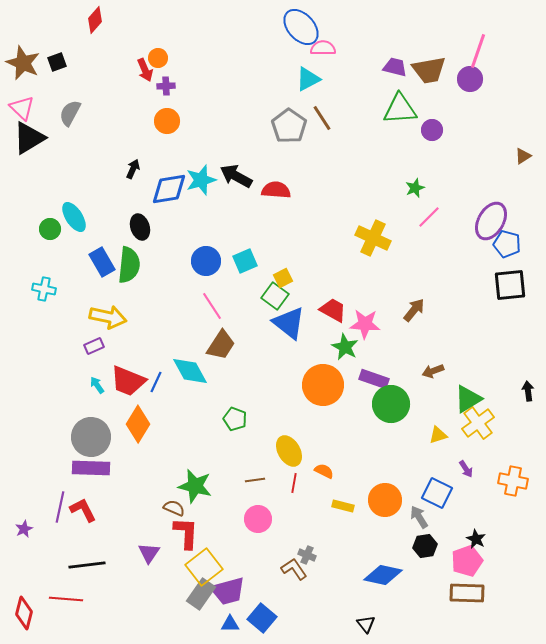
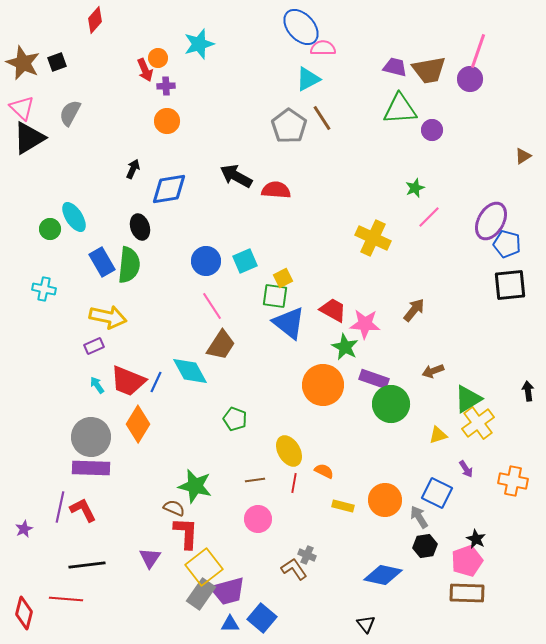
cyan star at (201, 180): moved 2 px left, 136 px up
green square at (275, 296): rotated 28 degrees counterclockwise
purple triangle at (149, 553): moved 1 px right, 5 px down
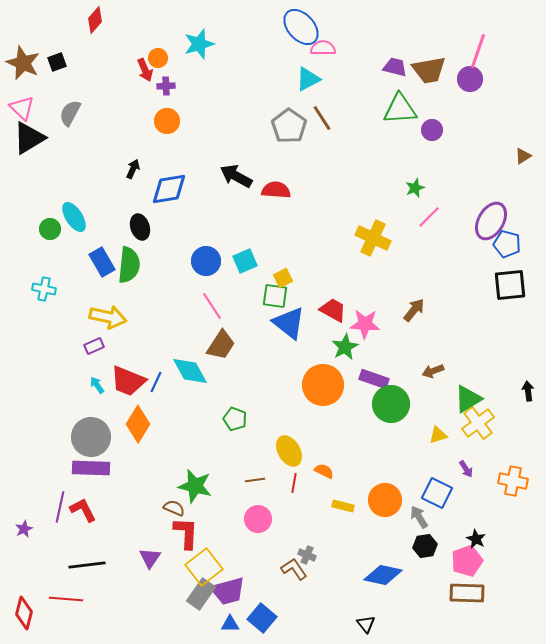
green star at (345, 347): rotated 16 degrees clockwise
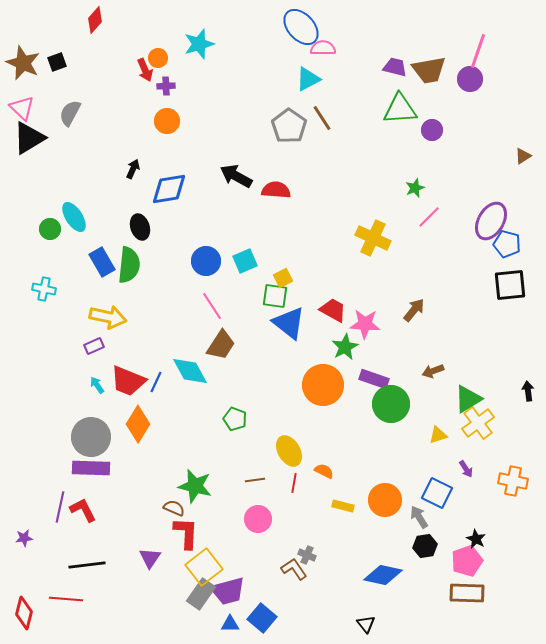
purple star at (24, 529): moved 9 px down; rotated 18 degrees clockwise
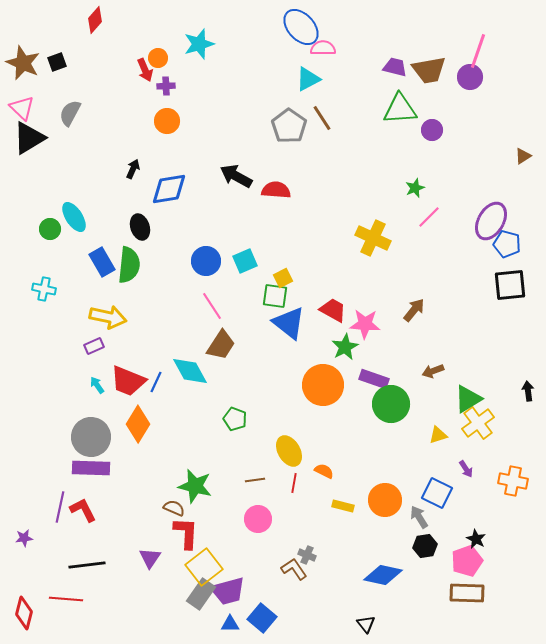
purple circle at (470, 79): moved 2 px up
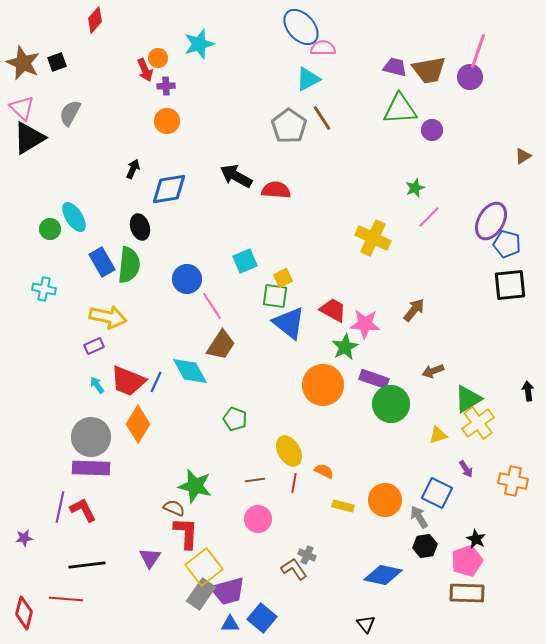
blue circle at (206, 261): moved 19 px left, 18 px down
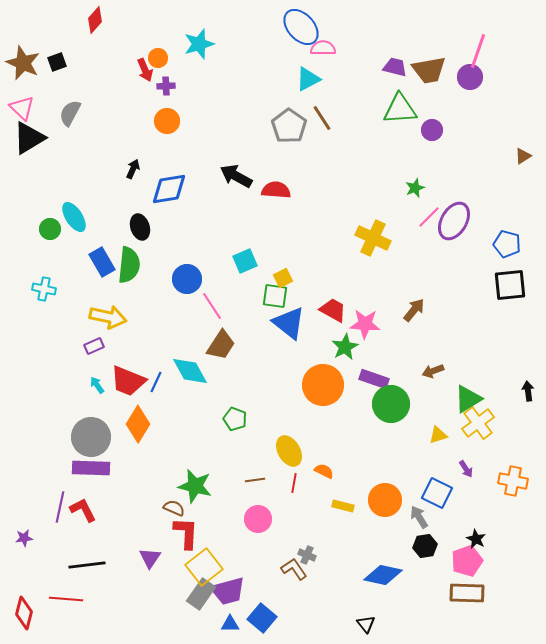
purple ellipse at (491, 221): moved 37 px left
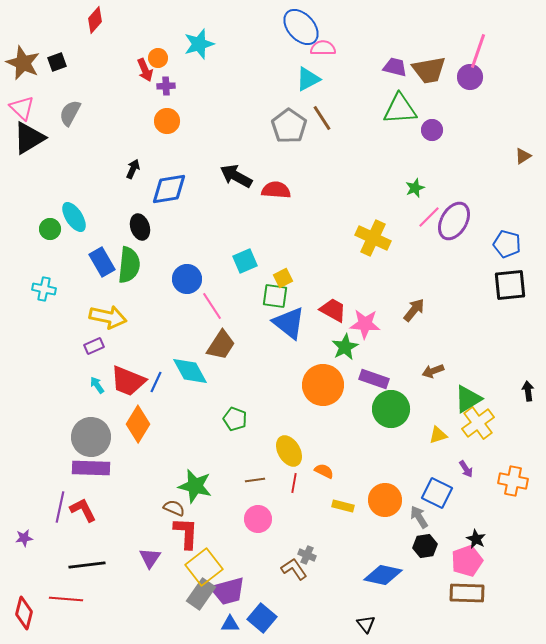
green circle at (391, 404): moved 5 px down
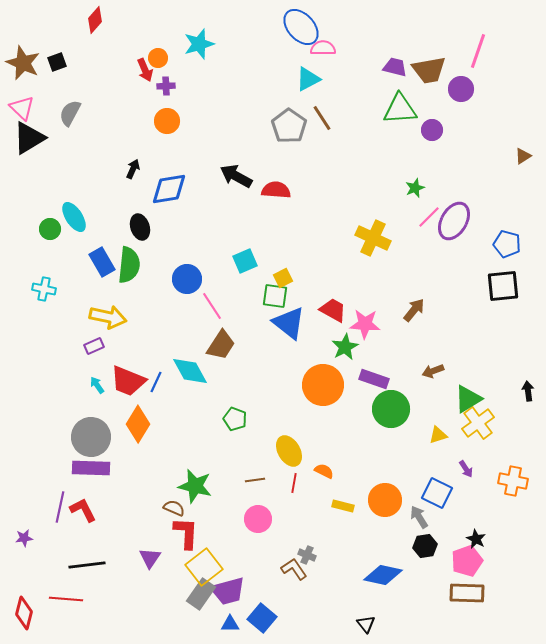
purple circle at (470, 77): moved 9 px left, 12 px down
black square at (510, 285): moved 7 px left, 1 px down
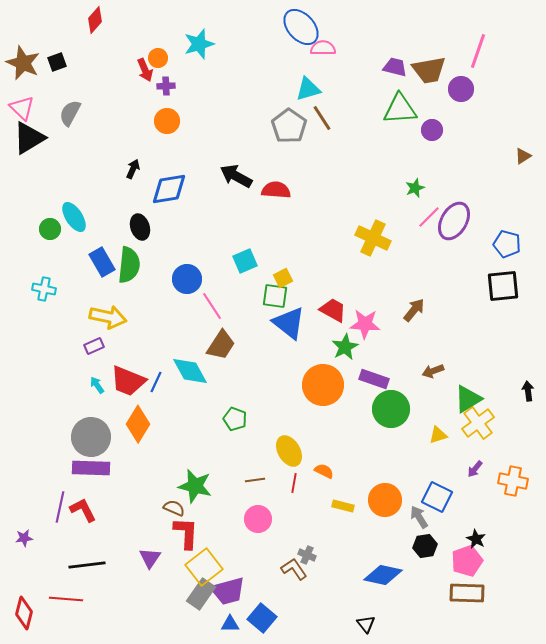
cyan triangle at (308, 79): moved 10 px down; rotated 12 degrees clockwise
purple arrow at (466, 469): moved 9 px right; rotated 72 degrees clockwise
blue square at (437, 493): moved 4 px down
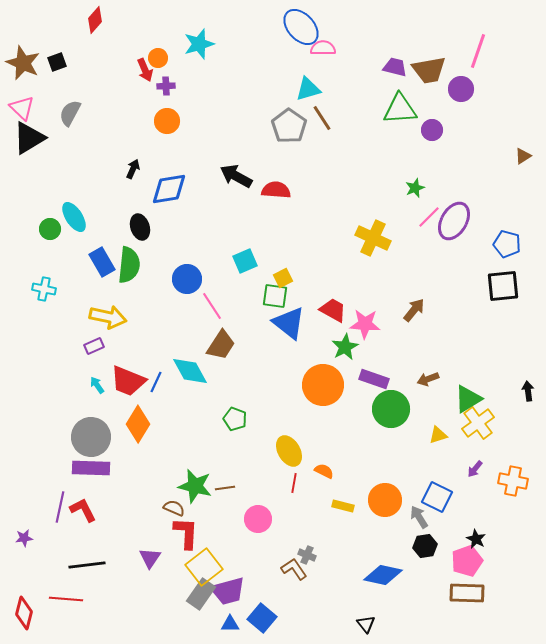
brown arrow at (433, 371): moved 5 px left, 8 px down
brown line at (255, 480): moved 30 px left, 8 px down
